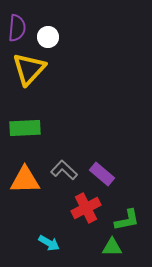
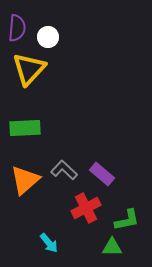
orange triangle: rotated 40 degrees counterclockwise
cyan arrow: rotated 20 degrees clockwise
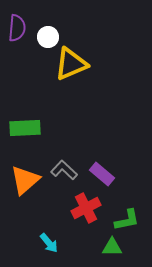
yellow triangle: moved 42 px right, 5 px up; rotated 24 degrees clockwise
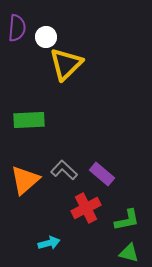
white circle: moved 2 px left
yellow triangle: moved 5 px left; rotated 21 degrees counterclockwise
green rectangle: moved 4 px right, 8 px up
cyan arrow: rotated 65 degrees counterclockwise
green triangle: moved 17 px right, 6 px down; rotated 15 degrees clockwise
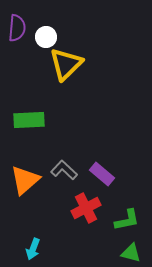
cyan arrow: moved 16 px left, 6 px down; rotated 125 degrees clockwise
green triangle: moved 2 px right
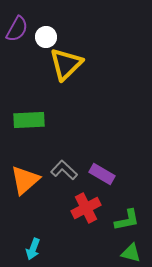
purple semicircle: moved 1 px down; rotated 24 degrees clockwise
purple rectangle: rotated 10 degrees counterclockwise
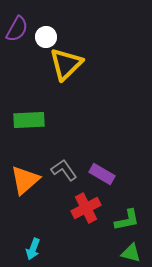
gray L-shape: rotated 12 degrees clockwise
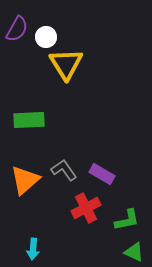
yellow triangle: rotated 18 degrees counterclockwise
cyan arrow: rotated 15 degrees counterclockwise
green triangle: moved 3 px right, 1 px up; rotated 10 degrees clockwise
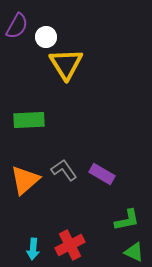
purple semicircle: moved 3 px up
red cross: moved 16 px left, 37 px down
